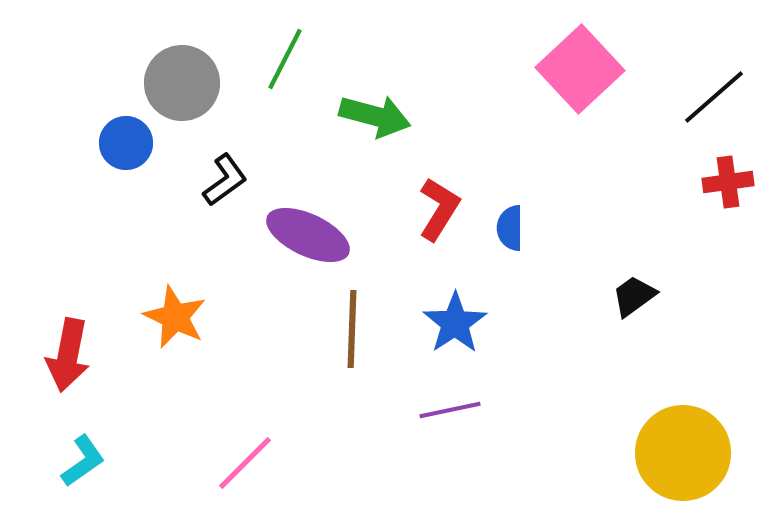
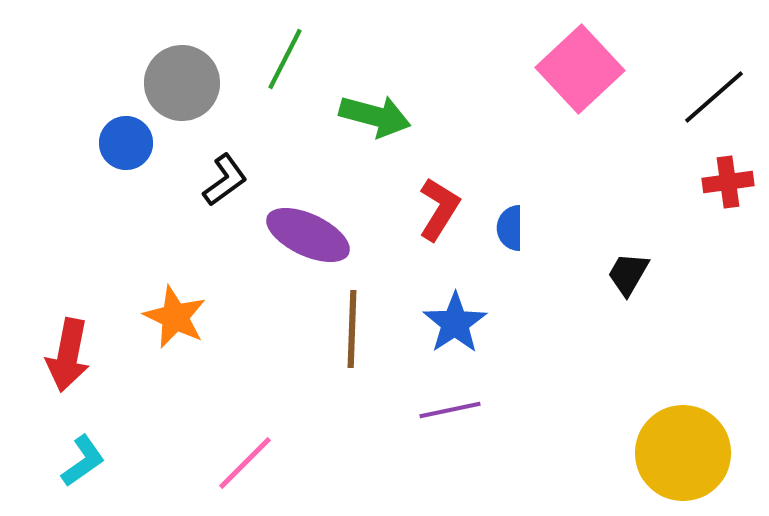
black trapezoid: moved 6 px left, 22 px up; rotated 24 degrees counterclockwise
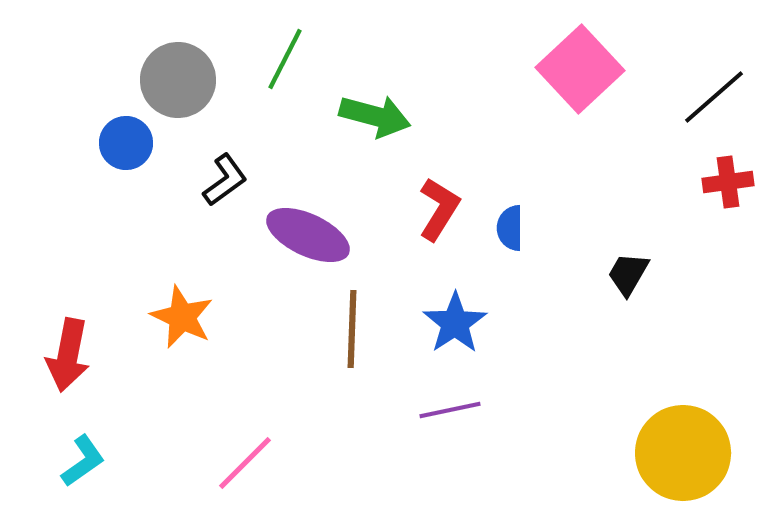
gray circle: moved 4 px left, 3 px up
orange star: moved 7 px right
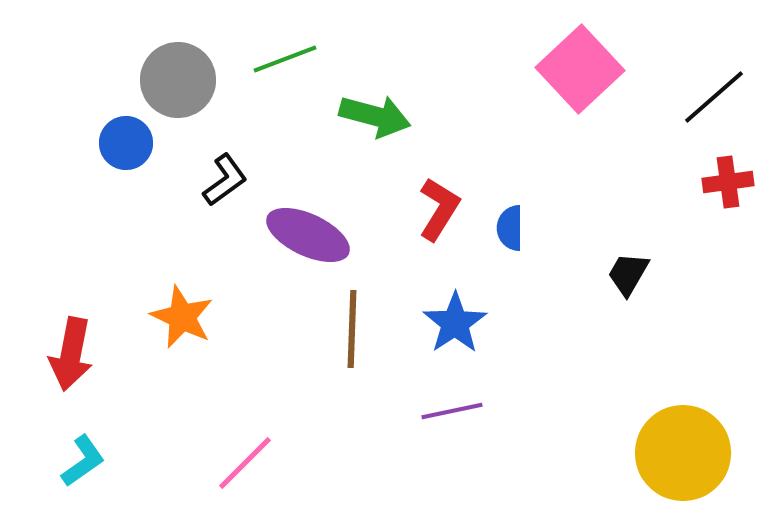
green line: rotated 42 degrees clockwise
red arrow: moved 3 px right, 1 px up
purple line: moved 2 px right, 1 px down
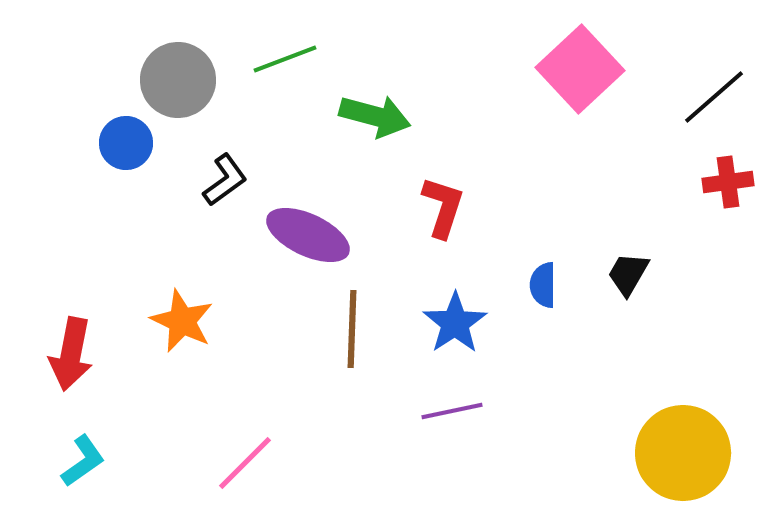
red L-shape: moved 4 px right, 2 px up; rotated 14 degrees counterclockwise
blue semicircle: moved 33 px right, 57 px down
orange star: moved 4 px down
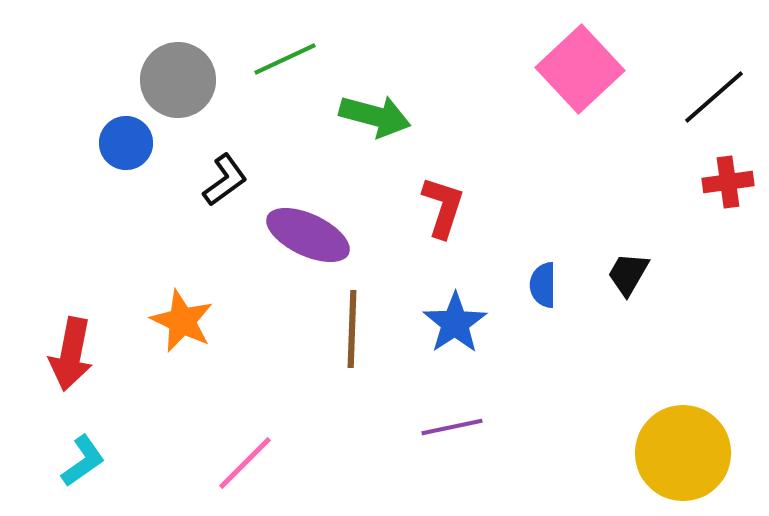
green line: rotated 4 degrees counterclockwise
purple line: moved 16 px down
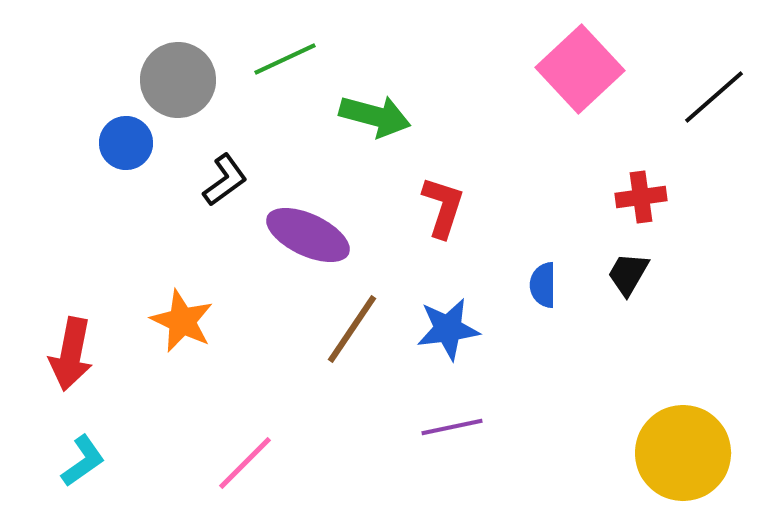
red cross: moved 87 px left, 15 px down
blue star: moved 7 px left, 6 px down; rotated 26 degrees clockwise
brown line: rotated 32 degrees clockwise
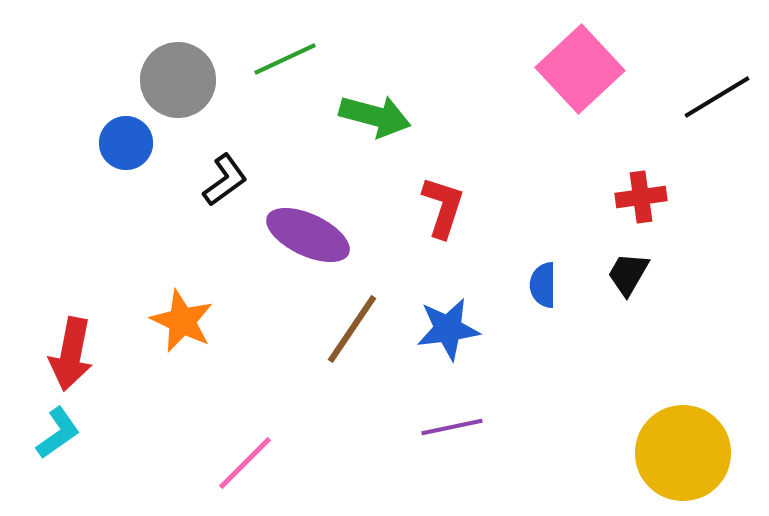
black line: moved 3 px right; rotated 10 degrees clockwise
cyan L-shape: moved 25 px left, 28 px up
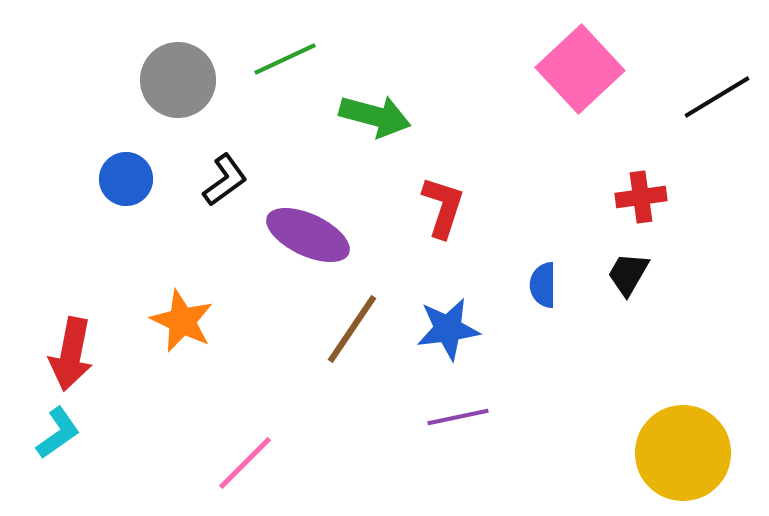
blue circle: moved 36 px down
purple line: moved 6 px right, 10 px up
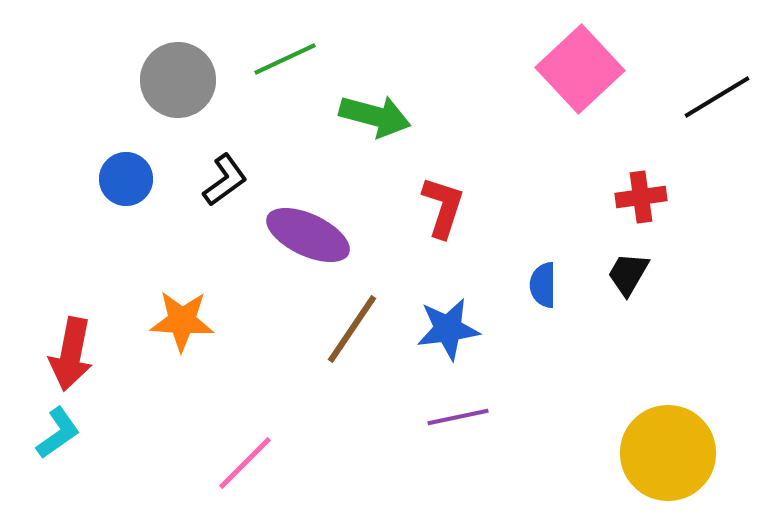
orange star: rotated 22 degrees counterclockwise
yellow circle: moved 15 px left
